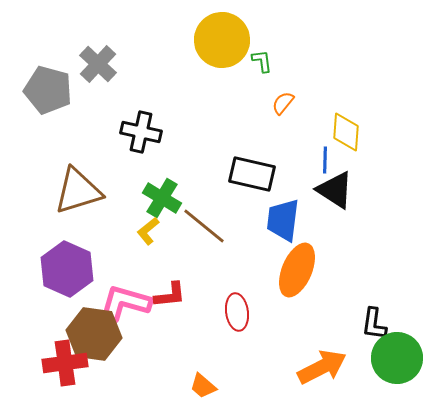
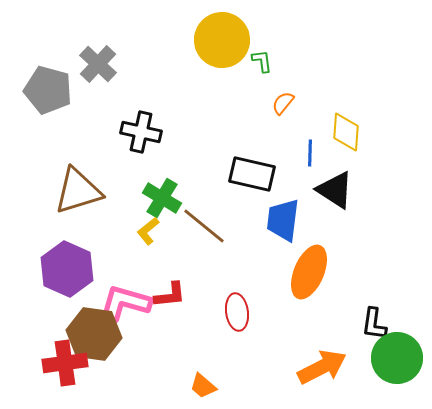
blue line: moved 15 px left, 7 px up
orange ellipse: moved 12 px right, 2 px down
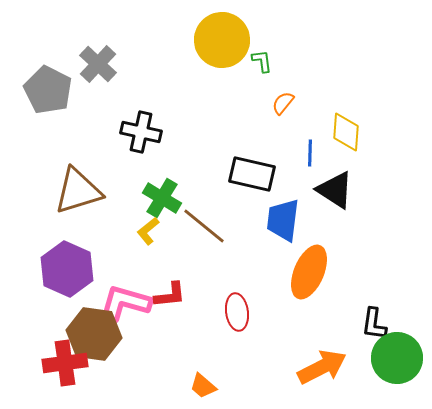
gray pentagon: rotated 12 degrees clockwise
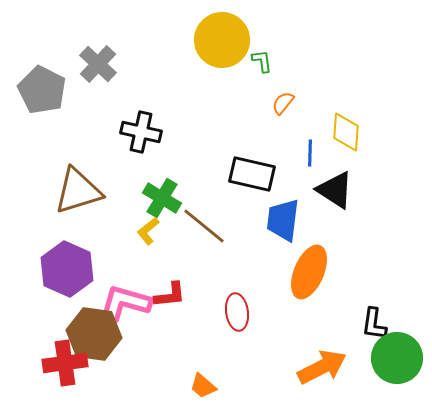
gray pentagon: moved 6 px left
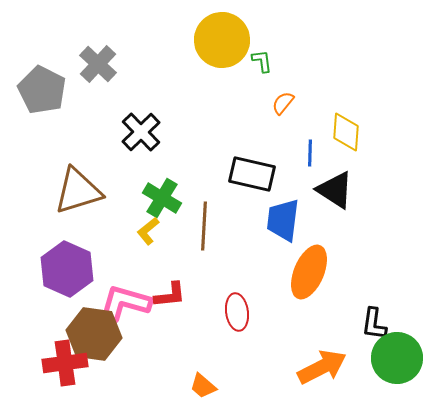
black cross: rotated 33 degrees clockwise
brown line: rotated 54 degrees clockwise
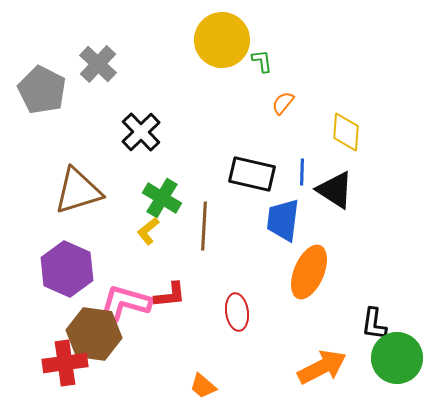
blue line: moved 8 px left, 19 px down
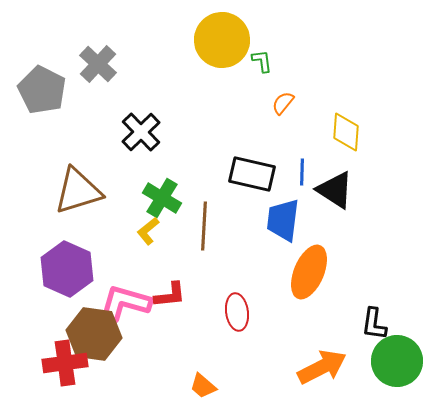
green circle: moved 3 px down
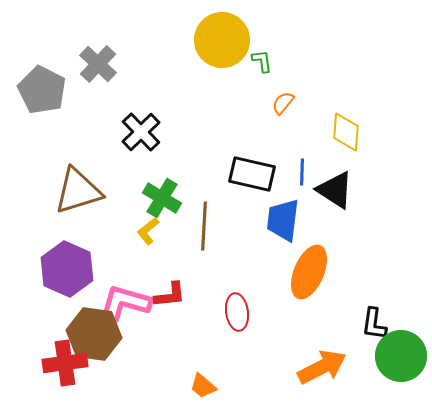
green circle: moved 4 px right, 5 px up
